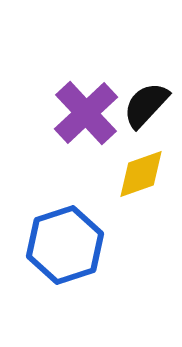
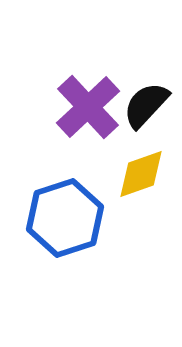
purple cross: moved 2 px right, 6 px up
blue hexagon: moved 27 px up
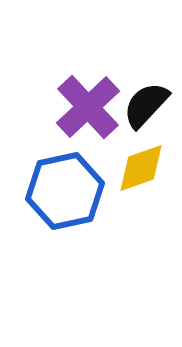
yellow diamond: moved 6 px up
blue hexagon: moved 27 px up; rotated 6 degrees clockwise
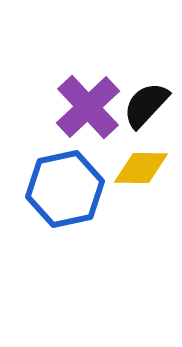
yellow diamond: rotated 20 degrees clockwise
blue hexagon: moved 2 px up
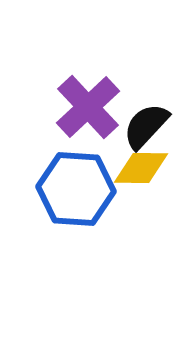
black semicircle: moved 21 px down
blue hexagon: moved 11 px right; rotated 16 degrees clockwise
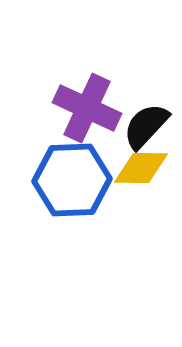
purple cross: moved 1 px left, 1 px down; rotated 22 degrees counterclockwise
blue hexagon: moved 4 px left, 9 px up; rotated 6 degrees counterclockwise
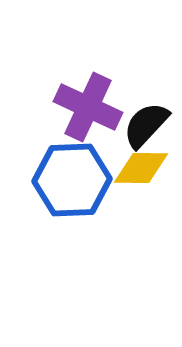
purple cross: moved 1 px right, 1 px up
black semicircle: moved 1 px up
